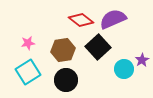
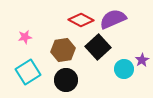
red diamond: rotated 10 degrees counterclockwise
pink star: moved 3 px left, 6 px up
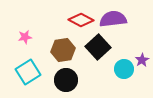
purple semicircle: rotated 16 degrees clockwise
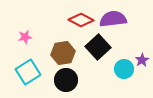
brown hexagon: moved 3 px down
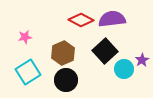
purple semicircle: moved 1 px left
black square: moved 7 px right, 4 px down
brown hexagon: rotated 15 degrees counterclockwise
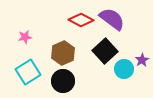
purple semicircle: rotated 44 degrees clockwise
black circle: moved 3 px left, 1 px down
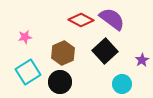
cyan circle: moved 2 px left, 15 px down
black circle: moved 3 px left, 1 px down
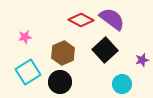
black square: moved 1 px up
purple star: rotated 16 degrees clockwise
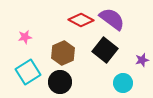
black square: rotated 10 degrees counterclockwise
cyan circle: moved 1 px right, 1 px up
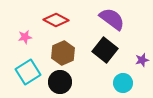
red diamond: moved 25 px left
